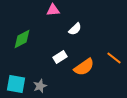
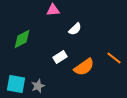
gray star: moved 2 px left
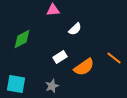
gray star: moved 14 px right
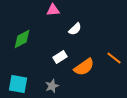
cyan square: moved 2 px right
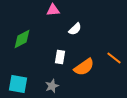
white rectangle: rotated 48 degrees counterclockwise
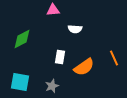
white semicircle: rotated 48 degrees clockwise
orange line: rotated 28 degrees clockwise
cyan square: moved 2 px right, 2 px up
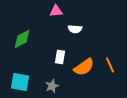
pink triangle: moved 3 px right, 1 px down
orange line: moved 4 px left, 7 px down
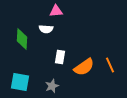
white semicircle: moved 29 px left
green diamond: rotated 60 degrees counterclockwise
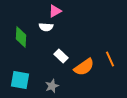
pink triangle: moved 1 px left; rotated 24 degrees counterclockwise
white semicircle: moved 2 px up
green diamond: moved 1 px left, 2 px up
white rectangle: moved 1 px right, 1 px up; rotated 56 degrees counterclockwise
orange line: moved 6 px up
cyan square: moved 2 px up
